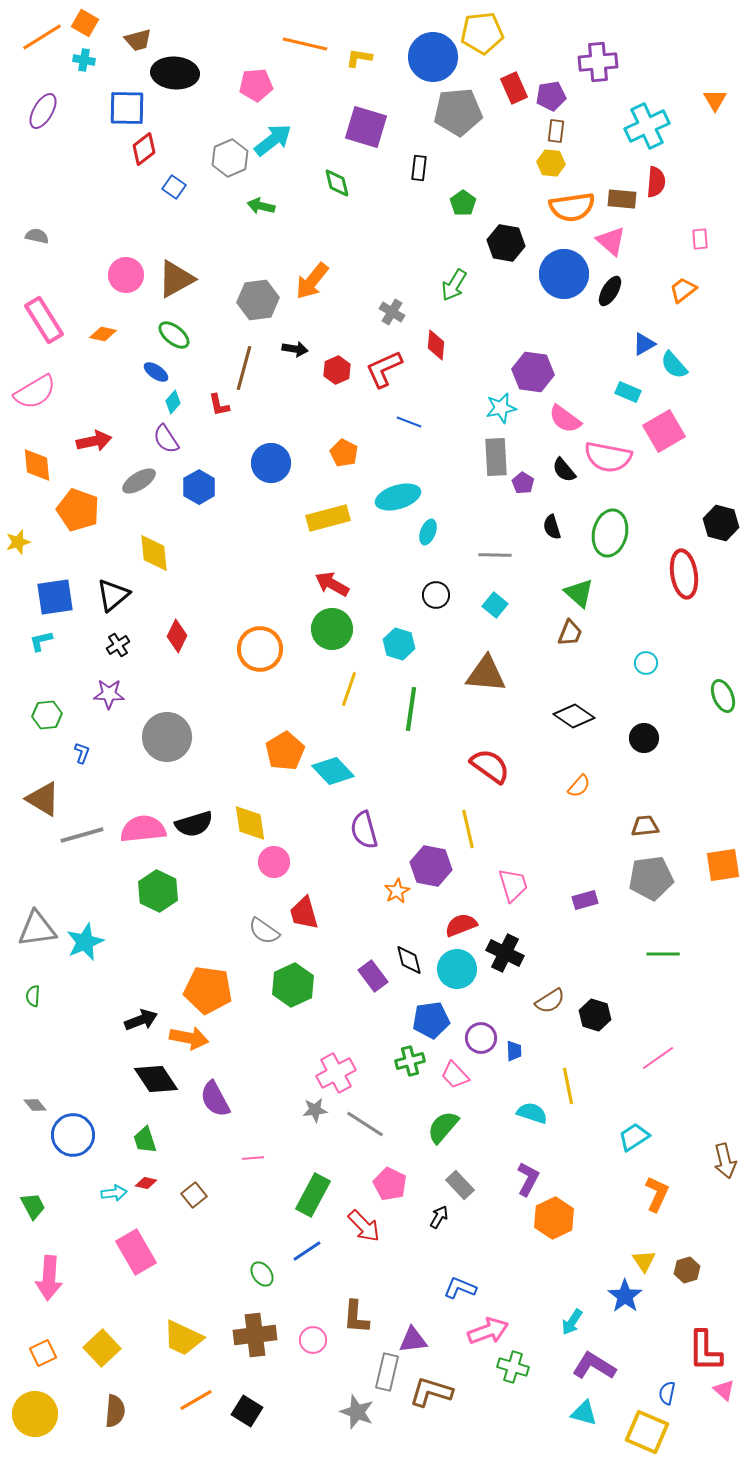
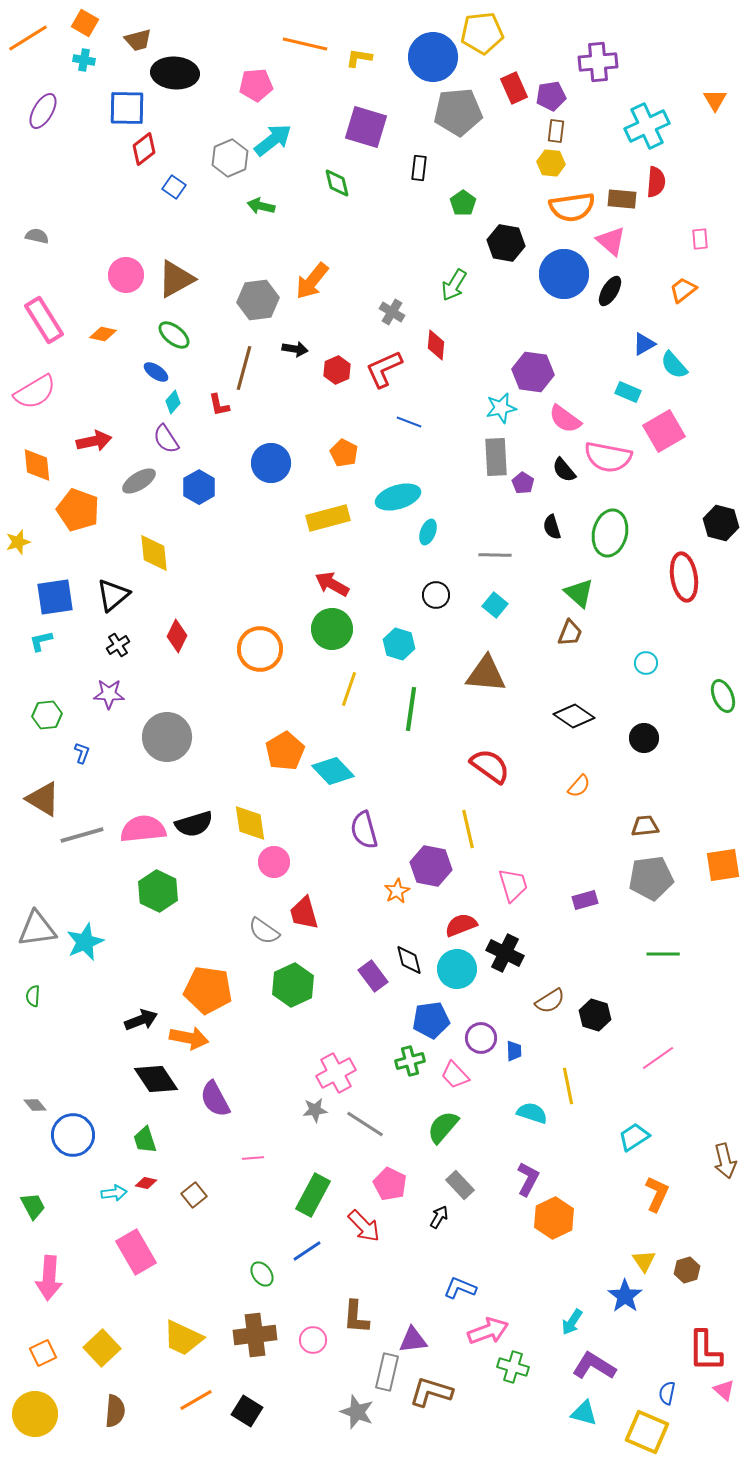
orange line at (42, 37): moved 14 px left, 1 px down
red ellipse at (684, 574): moved 3 px down
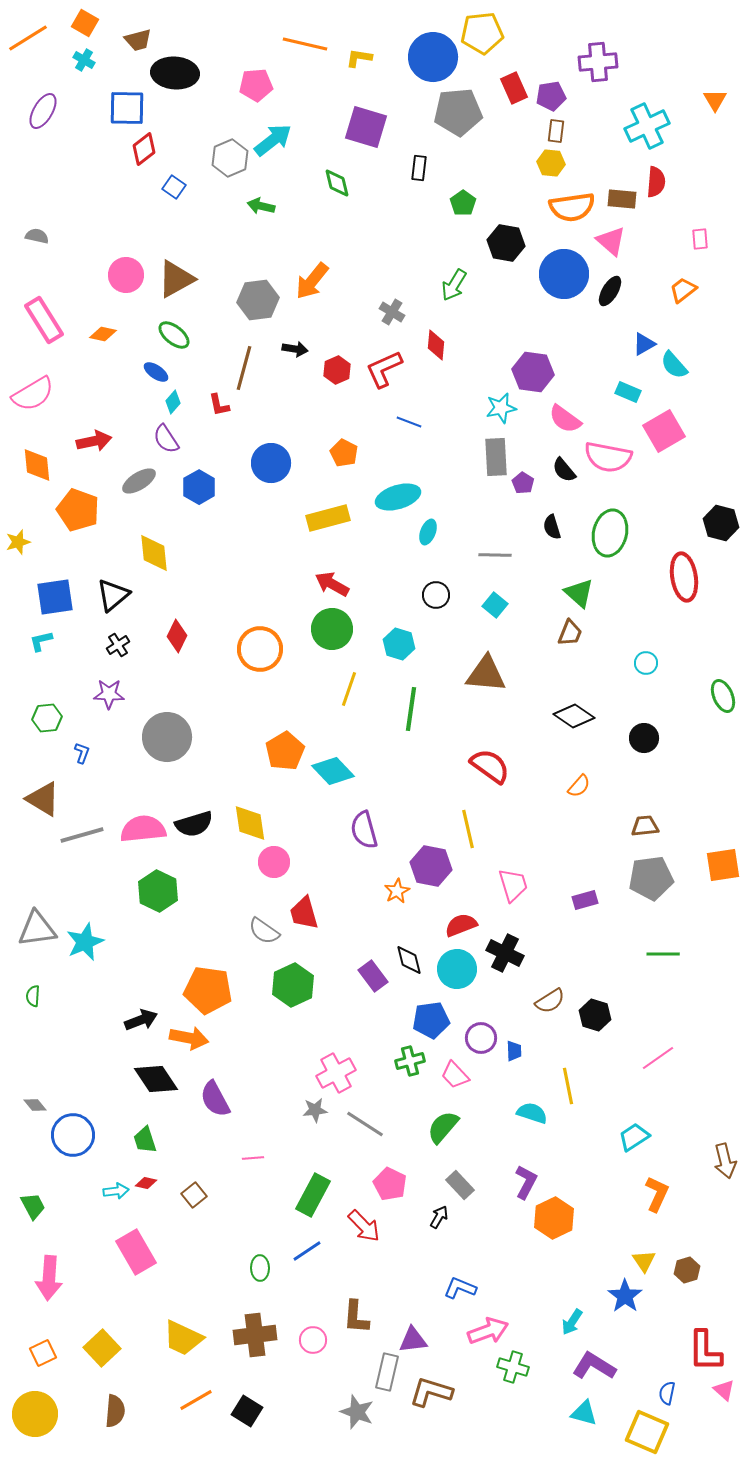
cyan cross at (84, 60): rotated 20 degrees clockwise
pink semicircle at (35, 392): moved 2 px left, 2 px down
green hexagon at (47, 715): moved 3 px down
purple L-shape at (528, 1179): moved 2 px left, 3 px down
cyan arrow at (114, 1193): moved 2 px right, 2 px up
green ellipse at (262, 1274): moved 2 px left, 6 px up; rotated 35 degrees clockwise
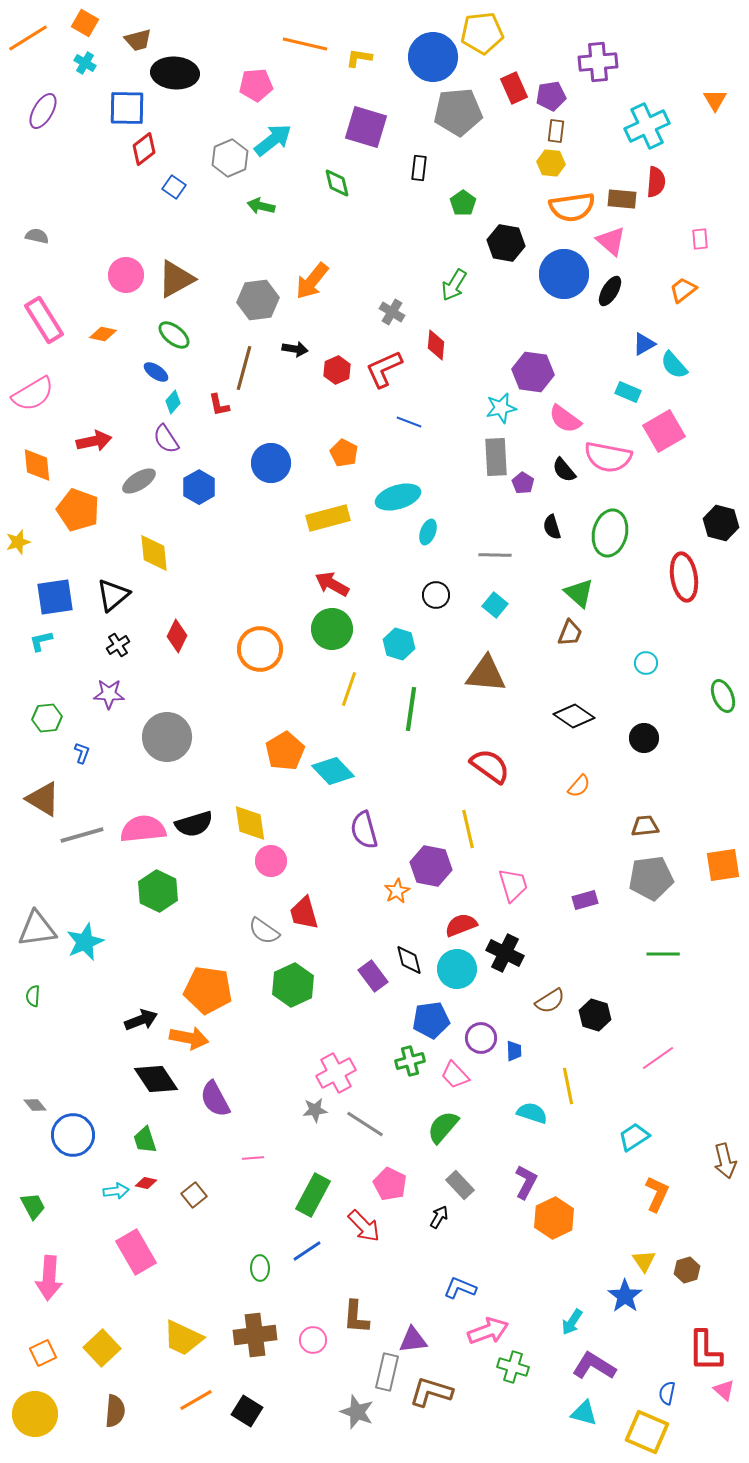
cyan cross at (84, 60): moved 1 px right, 3 px down
pink circle at (274, 862): moved 3 px left, 1 px up
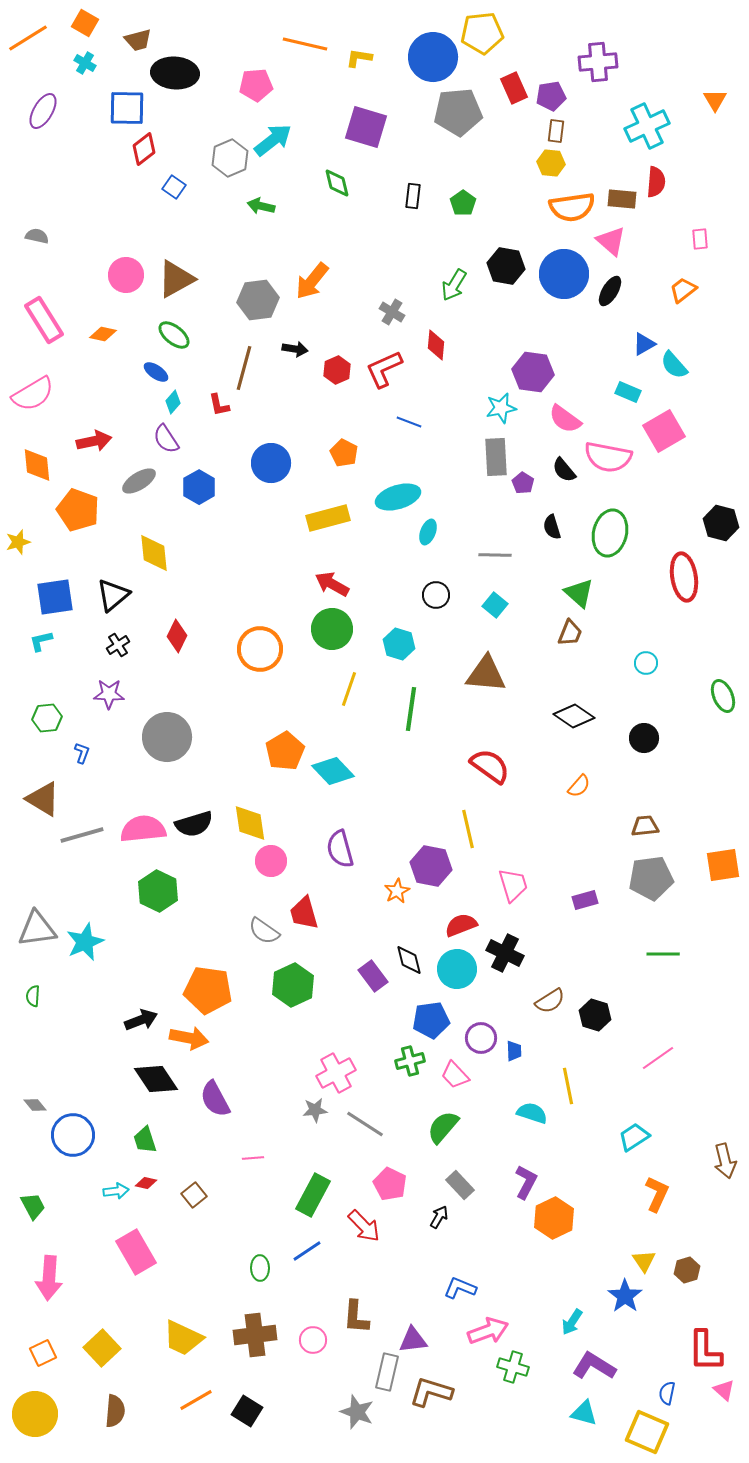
black rectangle at (419, 168): moved 6 px left, 28 px down
black hexagon at (506, 243): moved 23 px down
purple semicircle at (364, 830): moved 24 px left, 19 px down
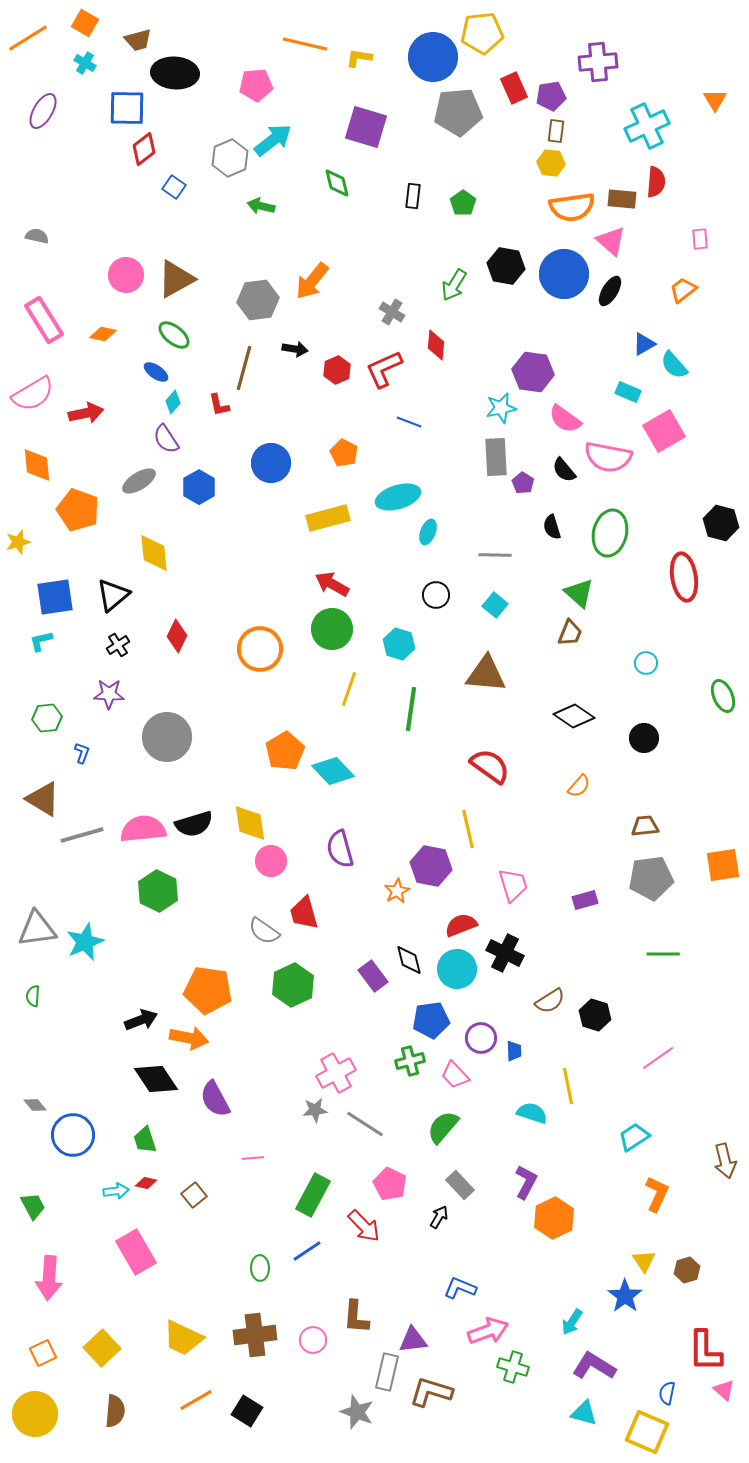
red arrow at (94, 441): moved 8 px left, 28 px up
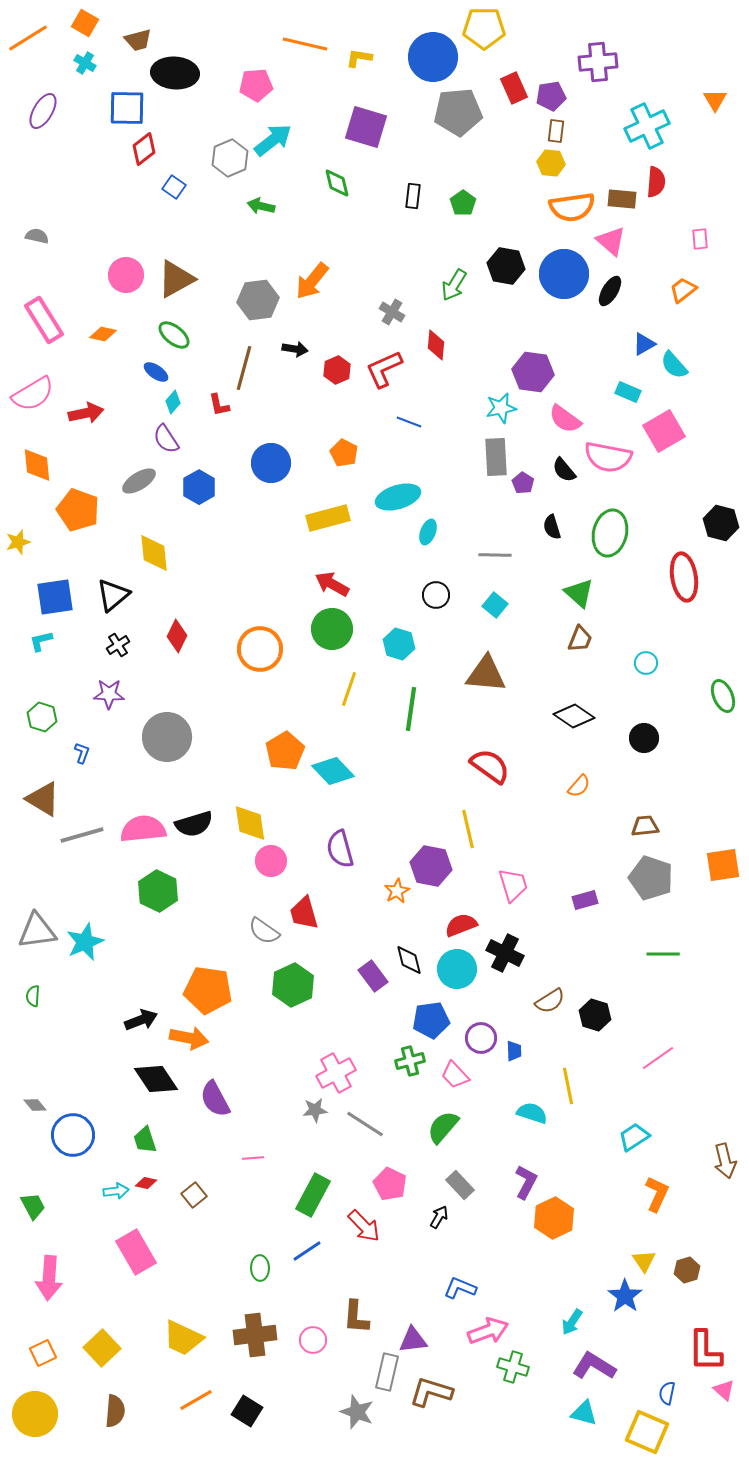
yellow pentagon at (482, 33): moved 2 px right, 5 px up; rotated 6 degrees clockwise
brown trapezoid at (570, 633): moved 10 px right, 6 px down
green hexagon at (47, 718): moved 5 px left, 1 px up; rotated 24 degrees clockwise
gray pentagon at (651, 878): rotated 27 degrees clockwise
gray triangle at (37, 929): moved 2 px down
